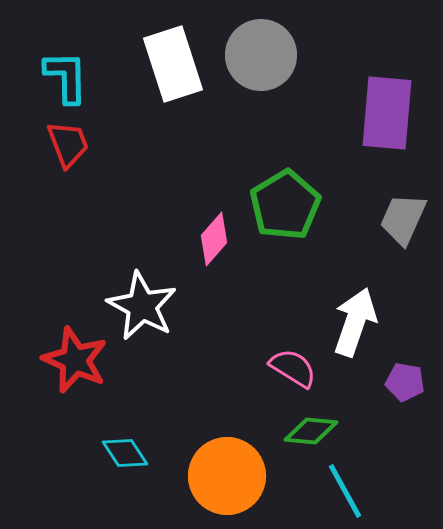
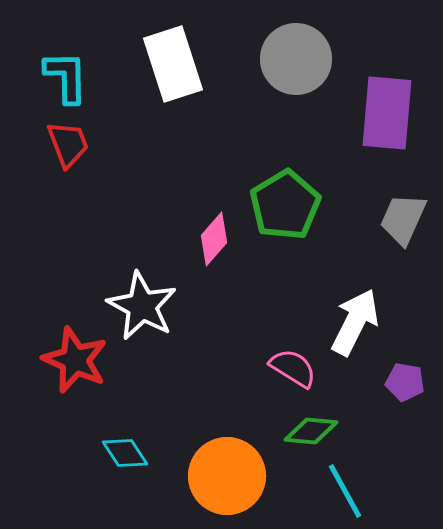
gray circle: moved 35 px right, 4 px down
white arrow: rotated 8 degrees clockwise
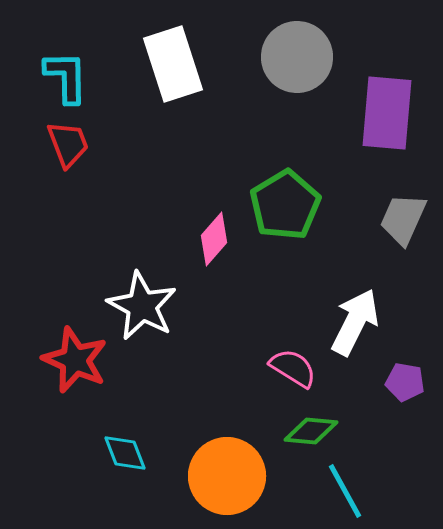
gray circle: moved 1 px right, 2 px up
cyan diamond: rotated 12 degrees clockwise
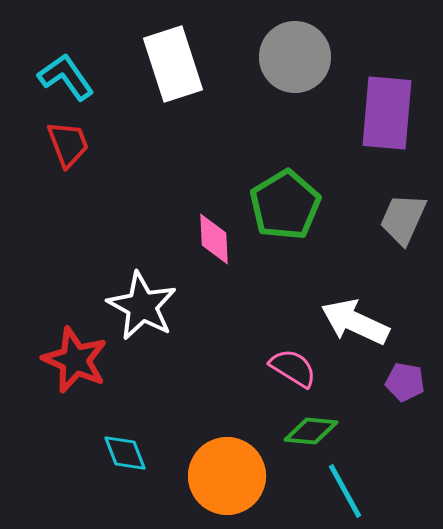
gray circle: moved 2 px left
cyan L-shape: rotated 34 degrees counterclockwise
pink diamond: rotated 44 degrees counterclockwise
white arrow: rotated 92 degrees counterclockwise
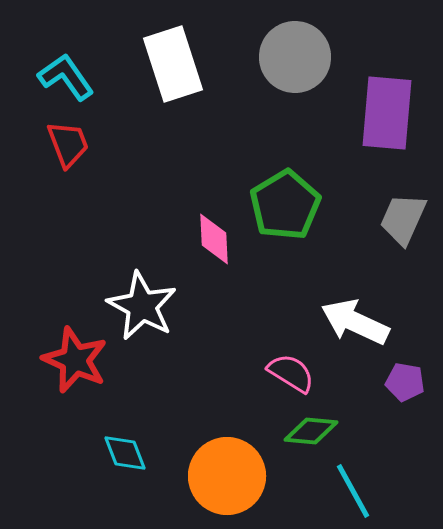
pink semicircle: moved 2 px left, 5 px down
cyan line: moved 8 px right
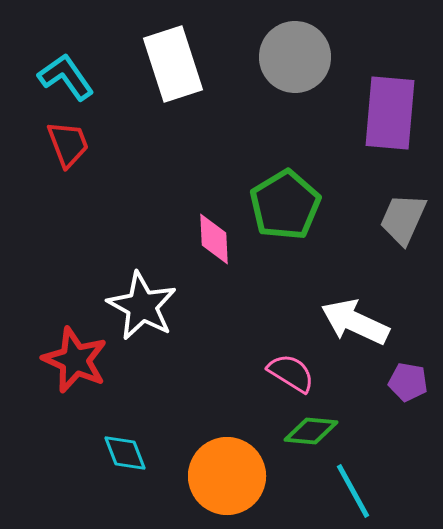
purple rectangle: moved 3 px right
purple pentagon: moved 3 px right
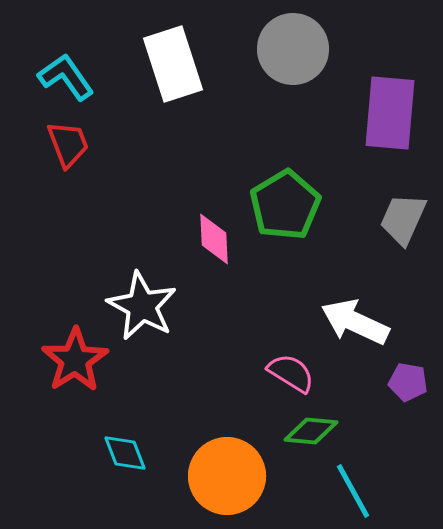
gray circle: moved 2 px left, 8 px up
red star: rotated 16 degrees clockwise
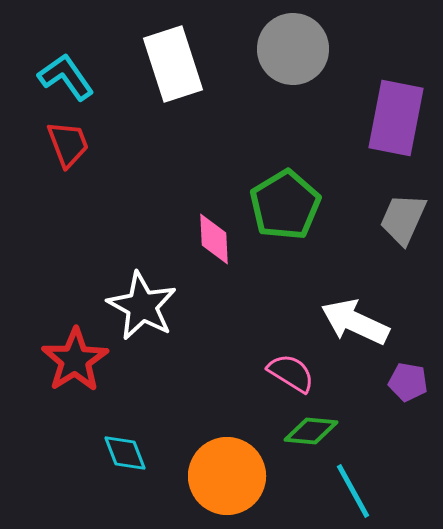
purple rectangle: moved 6 px right, 5 px down; rotated 6 degrees clockwise
